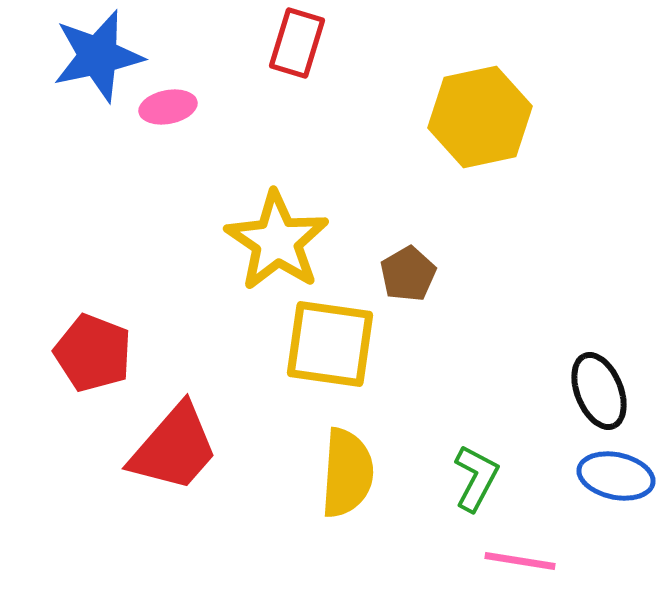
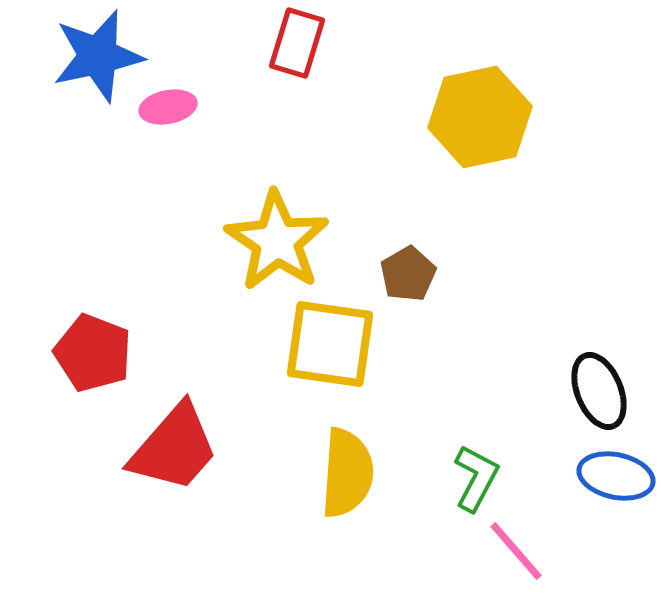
pink line: moved 4 px left, 10 px up; rotated 40 degrees clockwise
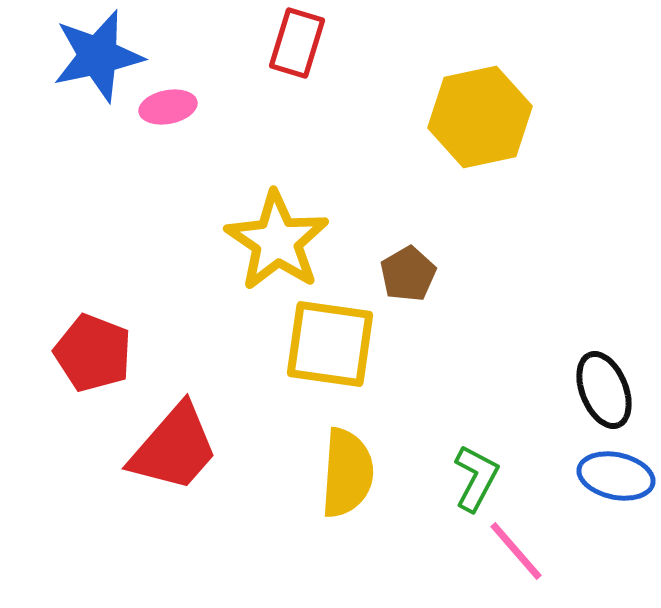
black ellipse: moved 5 px right, 1 px up
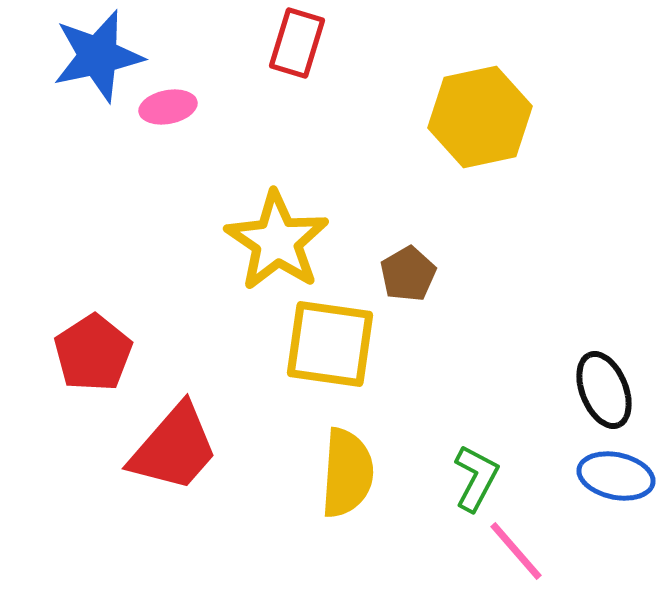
red pentagon: rotated 18 degrees clockwise
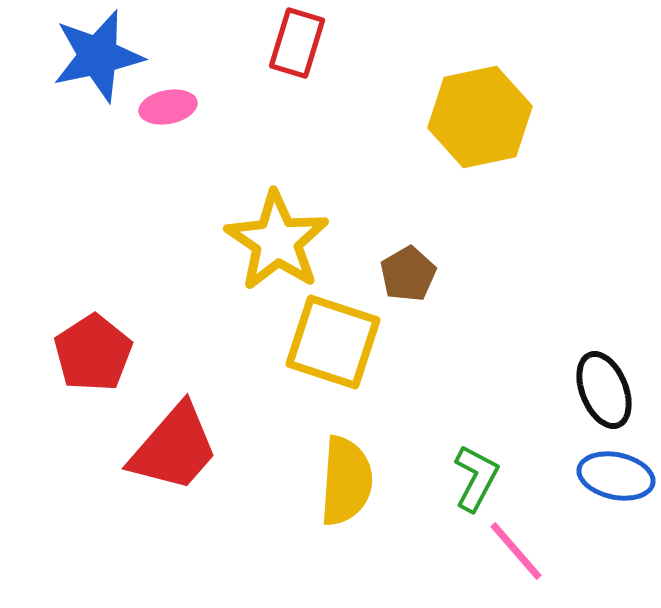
yellow square: moved 3 px right, 2 px up; rotated 10 degrees clockwise
yellow semicircle: moved 1 px left, 8 px down
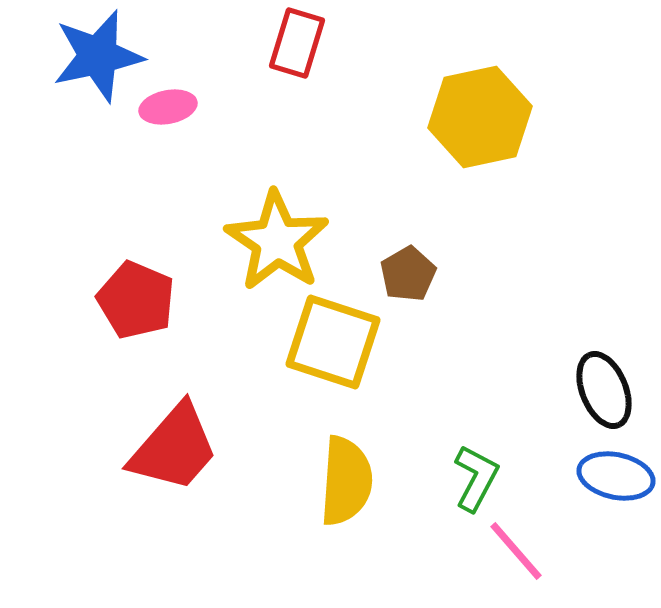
red pentagon: moved 43 px right, 53 px up; rotated 16 degrees counterclockwise
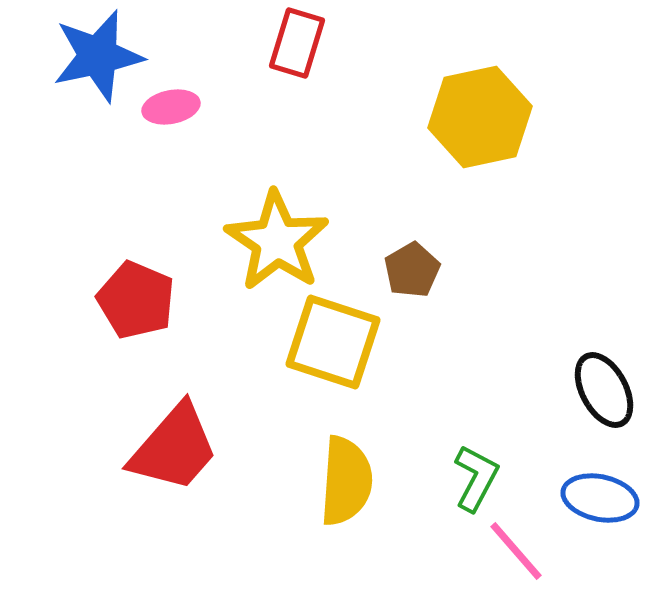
pink ellipse: moved 3 px right
brown pentagon: moved 4 px right, 4 px up
black ellipse: rotated 6 degrees counterclockwise
blue ellipse: moved 16 px left, 22 px down
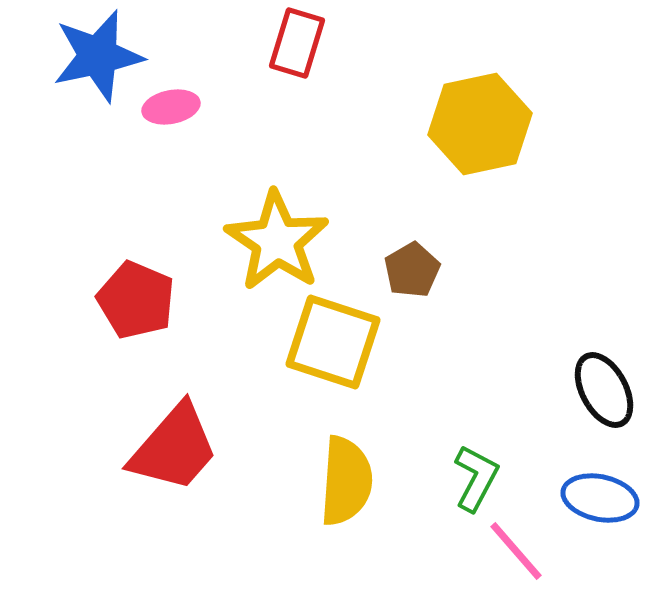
yellow hexagon: moved 7 px down
